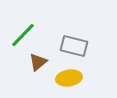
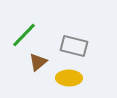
green line: moved 1 px right
yellow ellipse: rotated 10 degrees clockwise
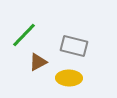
brown triangle: rotated 12 degrees clockwise
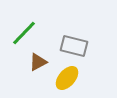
green line: moved 2 px up
yellow ellipse: moved 2 px left; rotated 50 degrees counterclockwise
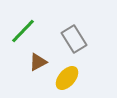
green line: moved 1 px left, 2 px up
gray rectangle: moved 7 px up; rotated 44 degrees clockwise
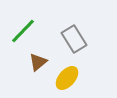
brown triangle: rotated 12 degrees counterclockwise
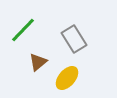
green line: moved 1 px up
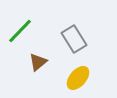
green line: moved 3 px left, 1 px down
yellow ellipse: moved 11 px right
